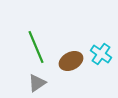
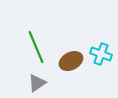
cyan cross: rotated 15 degrees counterclockwise
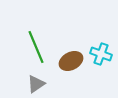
gray triangle: moved 1 px left, 1 px down
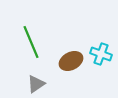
green line: moved 5 px left, 5 px up
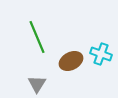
green line: moved 6 px right, 5 px up
gray triangle: moved 1 px right; rotated 24 degrees counterclockwise
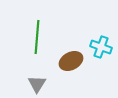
green line: rotated 28 degrees clockwise
cyan cross: moved 7 px up
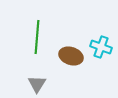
brown ellipse: moved 5 px up; rotated 45 degrees clockwise
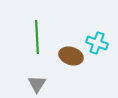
green line: rotated 8 degrees counterclockwise
cyan cross: moved 4 px left, 4 px up
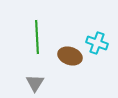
brown ellipse: moved 1 px left
gray triangle: moved 2 px left, 1 px up
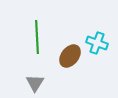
brown ellipse: rotated 70 degrees counterclockwise
